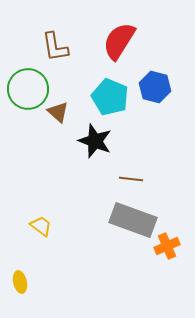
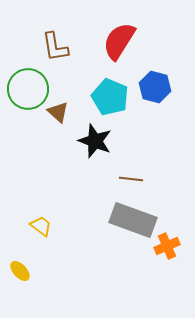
yellow ellipse: moved 11 px up; rotated 30 degrees counterclockwise
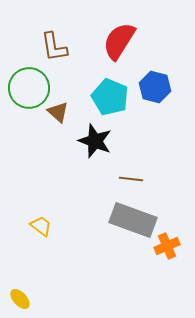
brown L-shape: moved 1 px left
green circle: moved 1 px right, 1 px up
yellow ellipse: moved 28 px down
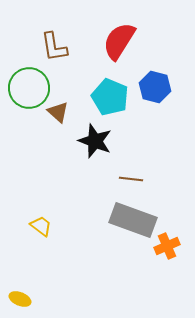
yellow ellipse: rotated 25 degrees counterclockwise
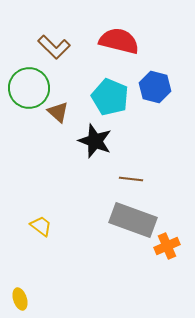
red semicircle: rotated 72 degrees clockwise
brown L-shape: rotated 36 degrees counterclockwise
yellow ellipse: rotated 50 degrees clockwise
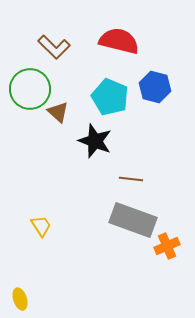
green circle: moved 1 px right, 1 px down
yellow trapezoid: rotated 20 degrees clockwise
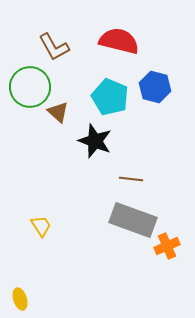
brown L-shape: rotated 16 degrees clockwise
green circle: moved 2 px up
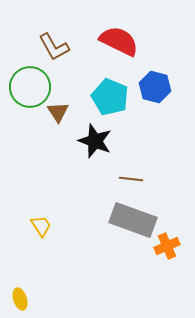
red semicircle: rotated 12 degrees clockwise
brown triangle: rotated 15 degrees clockwise
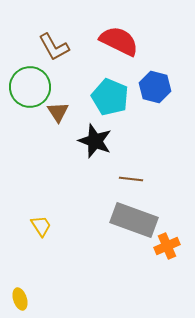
gray rectangle: moved 1 px right
